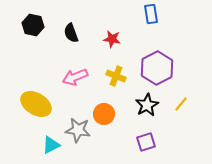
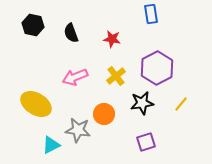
yellow cross: rotated 30 degrees clockwise
black star: moved 5 px left, 2 px up; rotated 20 degrees clockwise
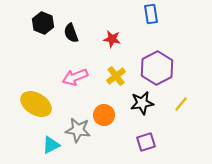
black hexagon: moved 10 px right, 2 px up; rotated 10 degrees clockwise
orange circle: moved 1 px down
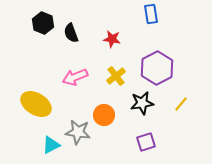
gray star: moved 2 px down
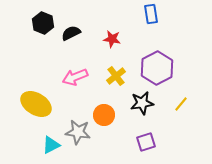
black semicircle: rotated 84 degrees clockwise
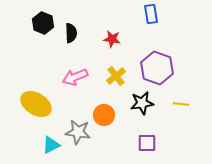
black semicircle: rotated 114 degrees clockwise
purple hexagon: rotated 12 degrees counterclockwise
yellow line: rotated 56 degrees clockwise
purple square: moved 1 px right, 1 px down; rotated 18 degrees clockwise
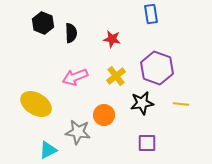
cyan triangle: moved 3 px left, 5 px down
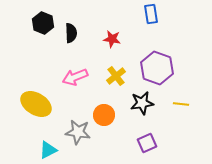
purple square: rotated 24 degrees counterclockwise
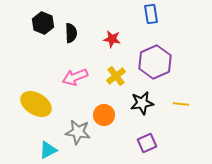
purple hexagon: moved 2 px left, 6 px up; rotated 16 degrees clockwise
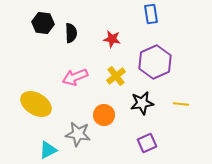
black hexagon: rotated 15 degrees counterclockwise
gray star: moved 2 px down
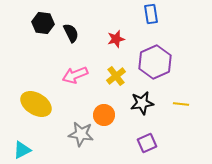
black semicircle: rotated 24 degrees counterclockwise
red star: moved 4 px right; rotated 24 degrees counterclockwise
pink arrow: moved 2 px up
gray star: moved 3 px right
cyan triangle: moved 26 px left
